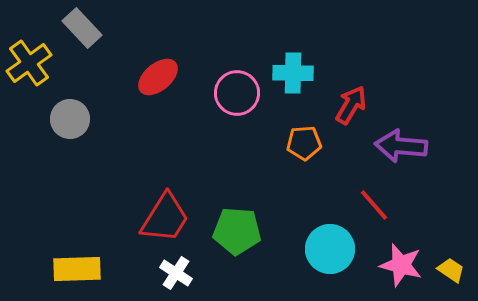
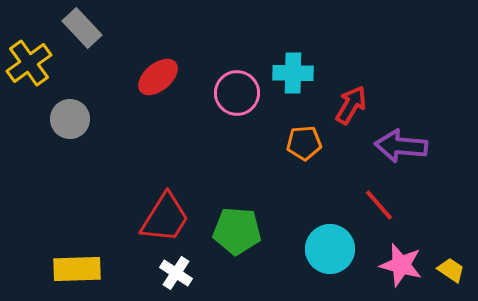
red line: moved 5 px right
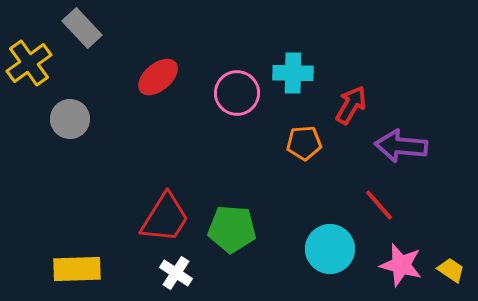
green pentagon: moved 5 px left, 2 px up
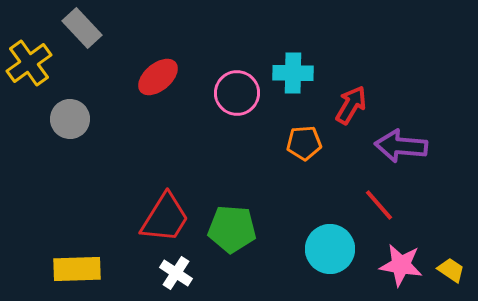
pink star: rotated 6 degrees counterclockwise
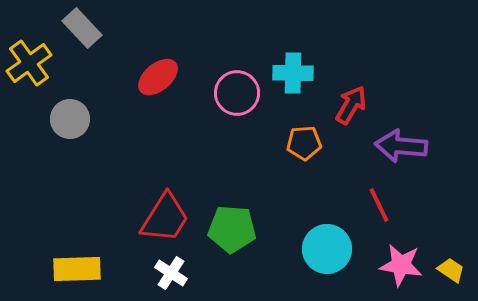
red line: rotated 15 degrees clockwise
cyan circle: moved 3 px left
white cross: moved 5 px left
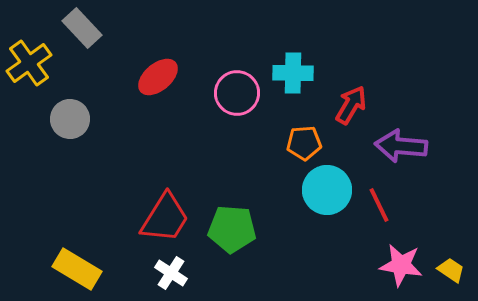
cyan circle: moved 59 px up
yellow rectangle: rotated 33 degrees clockwise
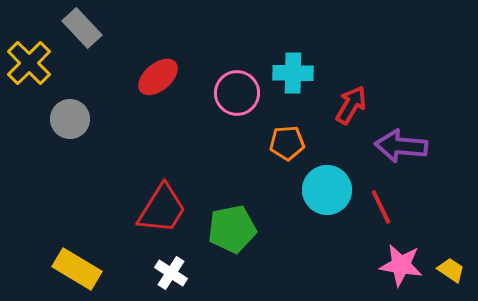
yellow cross: rotated 9 degrees counterclockwise
orange pentagon: moved 17 px left
red line: moved 2 px right, 2 px down
red trapezoid: moved 3 px left, 9 px up
green pentagon: rotated 15 degrees counterclockwise
